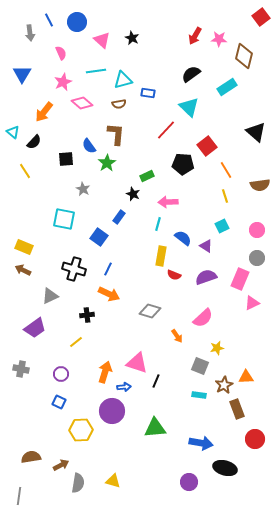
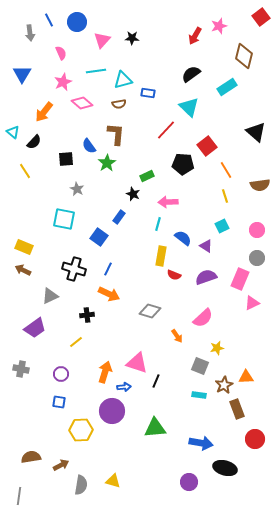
black star at (132, 38): rotated 24 degrees counterclockwise
pink star at (219, 39): moved 13 px up; rotated 21 degrees counterclockwise
pink triangle at (102, 40): rotated 30 degrees clockwise
gray star at (83, 189): moved 6 px left
blue square at (59, 402): rotated 16 degrees counterclockwise
gray semicircle at (78, 483): moved 3 px right, 2 px down
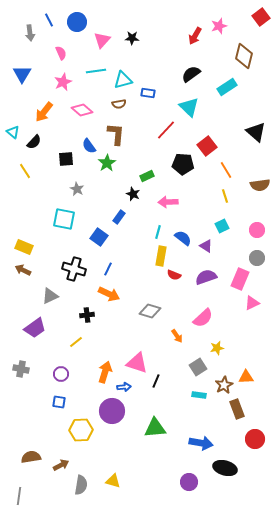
pink diamond at (82, 103): moved 7 px down
cyan line at (158, 224): moved 8 px down
gray square at (200, 366): moved 2 px left, 1 px down; rotated 36 degrees clockwise
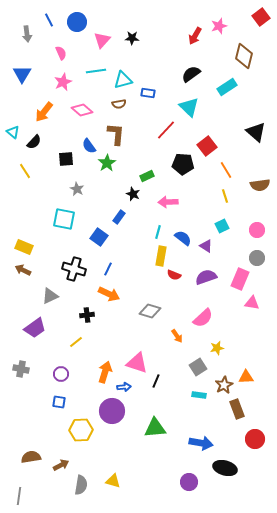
gray arrow at (30, 33): moved 3 px left, 1 px down
pink triangle at (252, 303): rotated 35 degrees clockwise
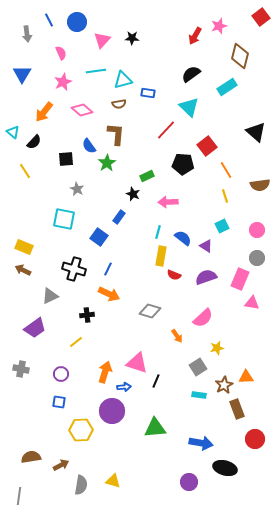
brown diamond at (244, 56): moved 4 px left
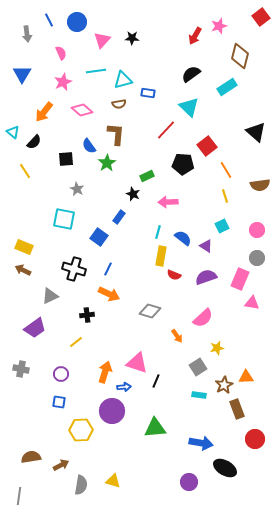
black ellipse at (225, 468): rotated 15 degrees clockwise
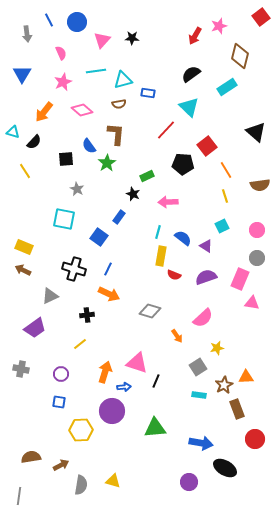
cyan triangle at (13, 132): rotated 24 degrees counterclockwise
yellow line at (76, 342): moved 4 px right, 2 px down
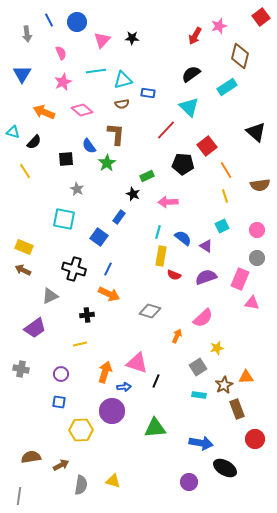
brown semicircle at (119, 104): moved 3 px right
orange arrow at (44, 112): rotated 75 degrees clockwise
orange arrow at (177, 336): rotated 120 degrees counterclockwise
yellow line at (80, 344): rotated 24 degrees clockwise
